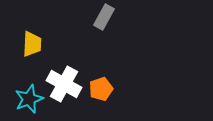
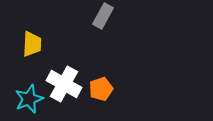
gray rectangle: moved 1 px left, 1 px up
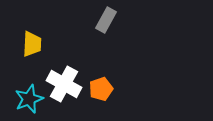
gray rectangle: moved 3 px right, 4 px down
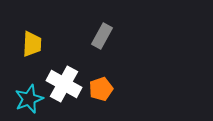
gray rectangle: moved 4 px left, 16 px down
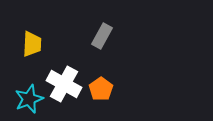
orange pentagon: rotated 15 degrees counterclockwise
